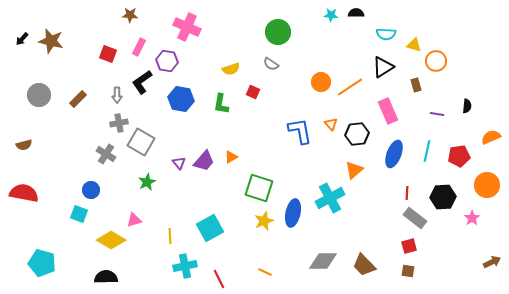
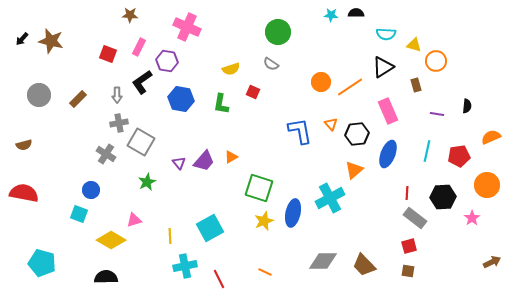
blue ellipse at (394, 154): moved 6 px left
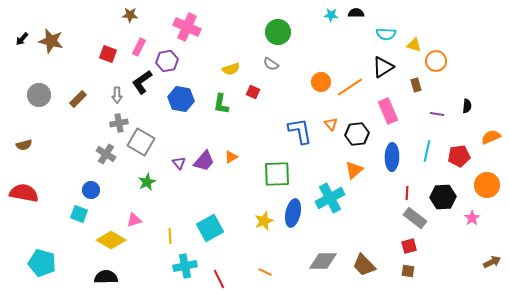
purple hexagon at (167, 61): rotated 20 degrees counterclockwise
blue ellipse at (388, 154): moved 4 px right, 3 px down; rotated 20 degrees counterclockwise
green square at (259, 188): moved 18 px right, 14 px up; rotated 20 degrees counterclockwise
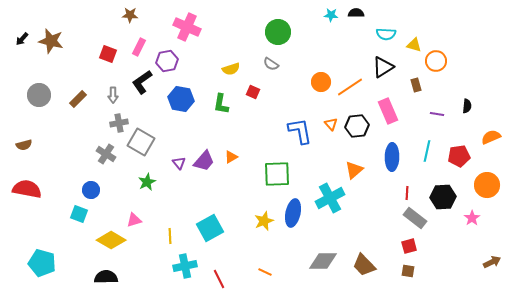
gray arrow at (117, 95): moved 4 px left
black hexagon at (357, 134): moved 8 px up
red semicircle at (24, 193): moved 3 px right, 4 px up
